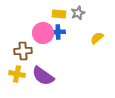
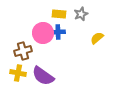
gray star: moved 3 px right, 1 px down
brown cross: rotated 12 degrees counterclockwise
yellow cross: moved 1 px right, 1 px up
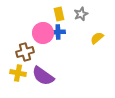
yellow rectangle: rotated 72 degrees clockwise
brown cross: moved 2 px right, 1 px down
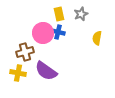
blue cross: rotated 16 degrees clockwise
yellow semicircle: rotated 40 degrees counterclockwise
purple semicircle: moved 3 px right, 5 px up
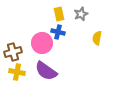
pink circle: moved 1 px left, 10 px down
brown cross: moved 12 px left
yellow cross: moved 1 px left, 1 px up
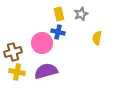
purple semicircle: rotated 130 degrees clockwise
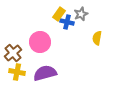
yellow rectangle: rotated 48 degrees clockwise
blue cross: moved 9 px right, 10 px up
pink circle: moved 2 px left, 1 px up
brown cross: moved 1 px down; rotated 24 degrees counterclockwise
purple semicircle: moved 1 px left, 2 px down
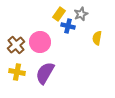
blue cross: moved 1 px right, 4 px down
brown cross: moved 3 px right, 8 px up
purple semicircle: rotated 45 degrees counterclockwise
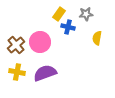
gray star: moved 5 px right; rotated 16 degrees clockwise
blue cross: moved 1 px down
purple semicircle: rotated 40 degrees clockwise
